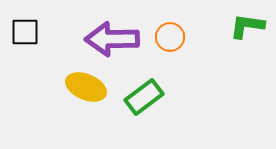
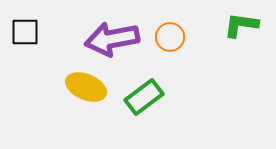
green L-shape: moved 6 px left, 1 px up
purple arrow: rotated 10 degrees counterclockwise
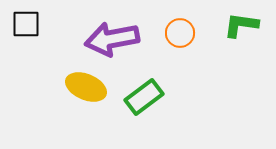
black square: moved 1 px right, 8 px up
orange circle: moved 10 px right, 4 px up
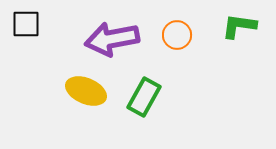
green L-shape: moved 2 px left, 1 px down
orange circle: moved 3 px left, 2 px down
yellow ellipse: moved 4 px down
green rectangle: rotated 24 degrees counterclockwise
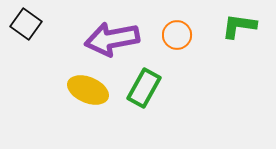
black square: rotated 36 degrees clockwise
yellow ellipse: moved 2 px right, 1 px up
green rectangle: moved 9 px up
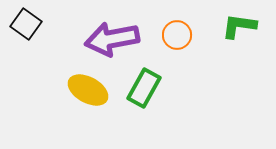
yellow ellipse: rotated 6 degrees clockwise
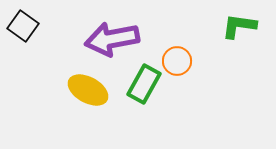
black square: moved 3 px left, 2 px down
orange circle: moved 26 px down
green rectangle: moved 4 px up
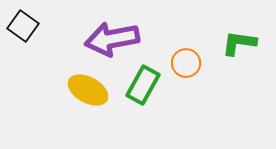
green L-shape: moved 17 px down
orange circle: moved 9 px right, 2 px down
green rectangle: moved 1 px left, 1 px down
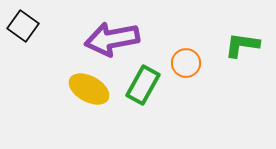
green L-shape: moved 3 px right, 2 px down
yellow ellipse: moved 1 px right, 1 px up
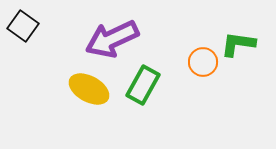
purple arrow: rotated 14 degrees counterclockwise
green L-shape: moved 4 px left, 1 px up
orange circle: moved 17 px right, 1 px up
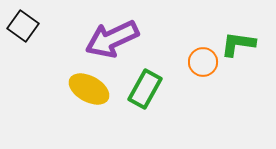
green rectangle: moved 2 px right, 4 px down
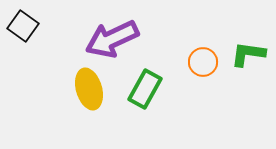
green L-shape: moved 10 px right, 10 px down
yellow ellipse: rotated 45 degrees clockwise
